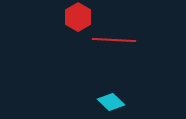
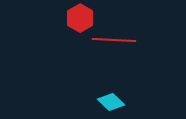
red hexagon: moved 2 px right, 1 px down
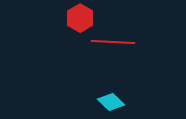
red line: moved 1 px left, 2 px down
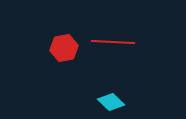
red hexagon: moved 16 px left, 30 px down; rotated 20 degrees clockwise
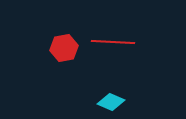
cyan diamond: rotated 20 degrees counterclockwise
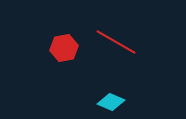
red line: moved 3 px right; rotated 27 degrees clockwise
